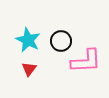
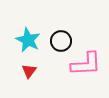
pink L-shape: moved 3 px down
red triangle: moved 2 px down
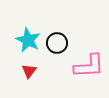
black circle: moved 4 px left, 2 px down
pink L-shape: moved 3 px right, 2 px down
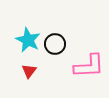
black circle: moved 2 px left, 1 px down
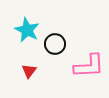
cyan star: moved 1 px left, 10 px up
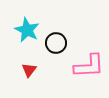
black circle: moved 1 px right, 1 px up
red triangle: moved 1 px up
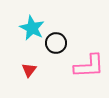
cyan star: moved 5 px right, 2 px up
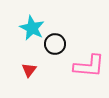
black circle: moved 1 px left, 1 px down
pink L-shape: rotated 8 degrees clockwise
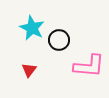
black circle: moved 4 px right, 4 px up
